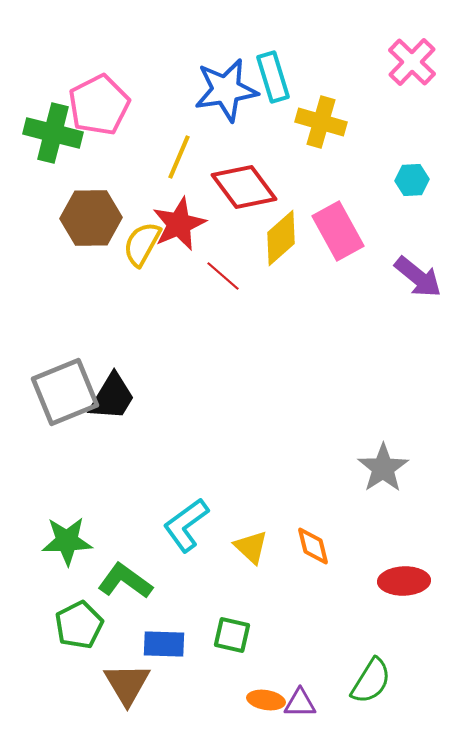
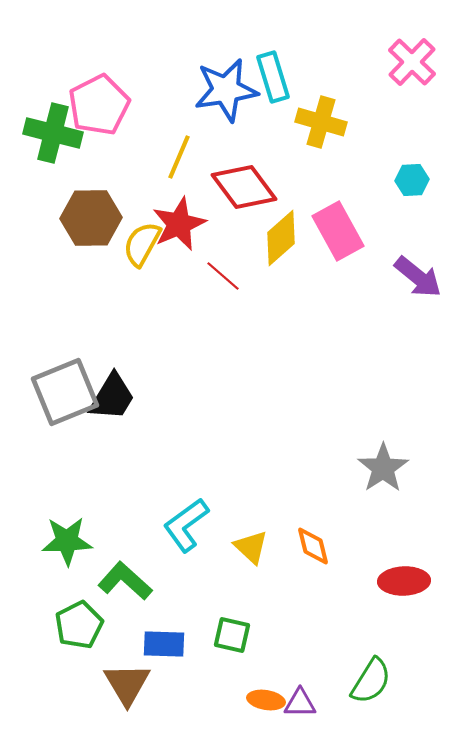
green L-shape: rotated 6 degrees clockwise
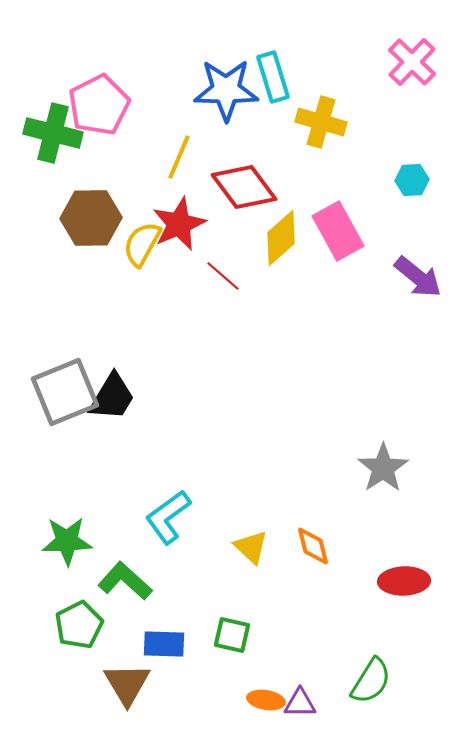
blue star: rotated 10 degrees clockwise
cyan L-shape: moved 18 px left, 8 px up
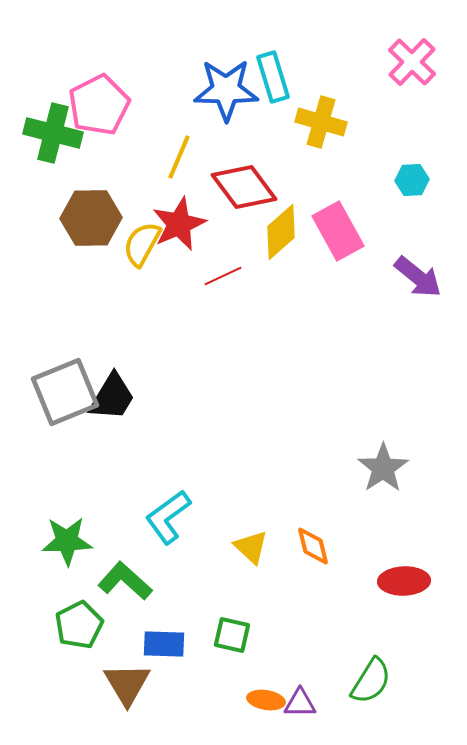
yellow diamond: moved 6 px up
red line: rotated 66 degrees counterclockwise
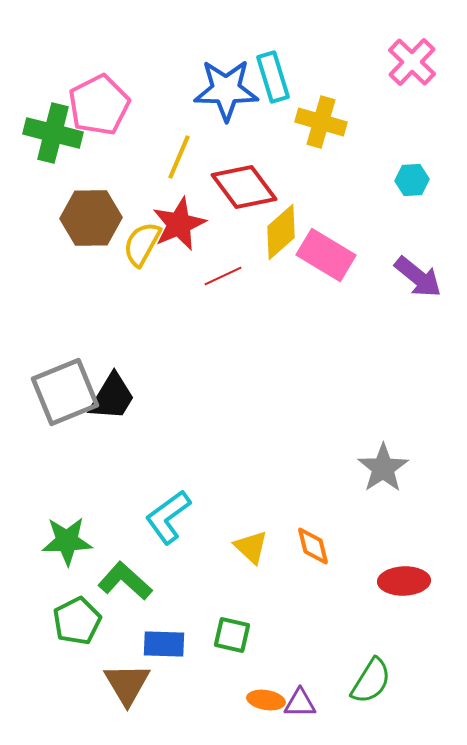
pink rectangle: moved 12 px left, 24 px down; rotated 30 degrees counterclockwise
green pentagon: moved 2 px left, 4 px up
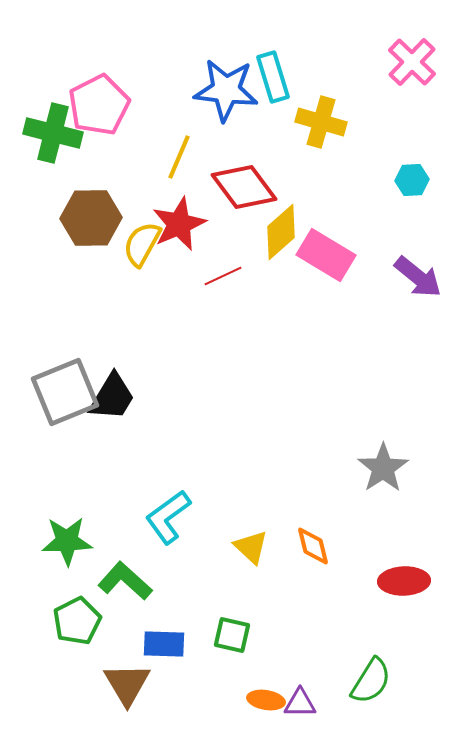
blue star: rotated 6 degrees clockwise
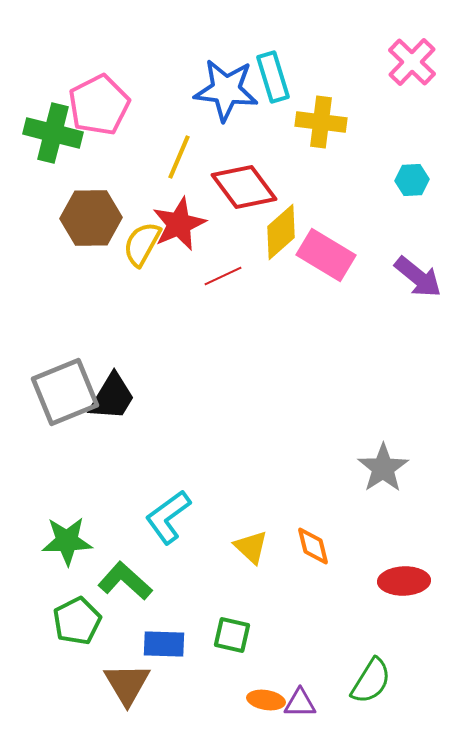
yellow cross: rotated 9 degrees counterclockwise
